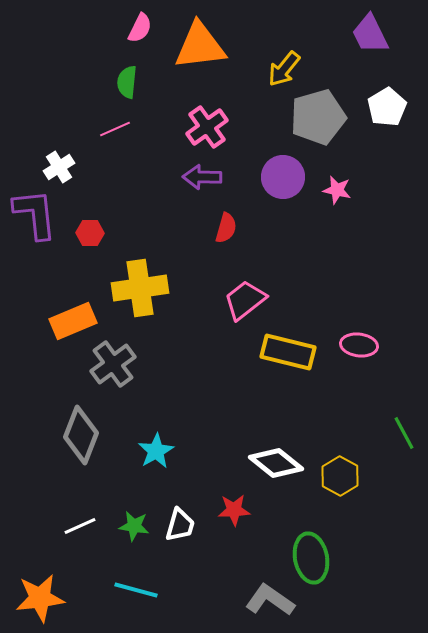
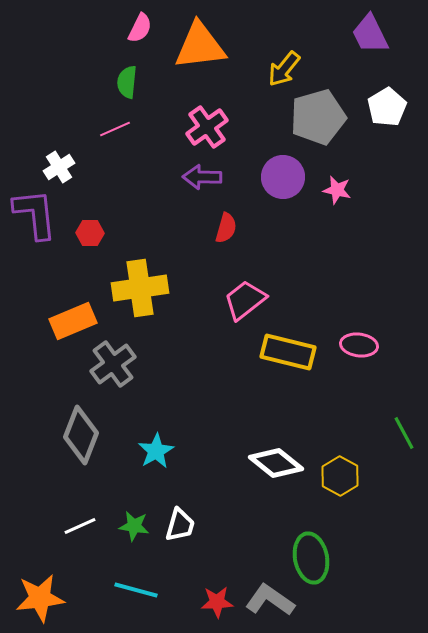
red star: moved 17 px left, 92 px down
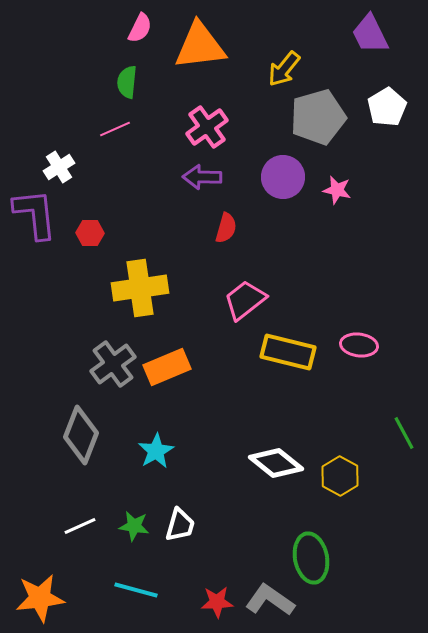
orange rectangle: moved 94 px right, 46 px down
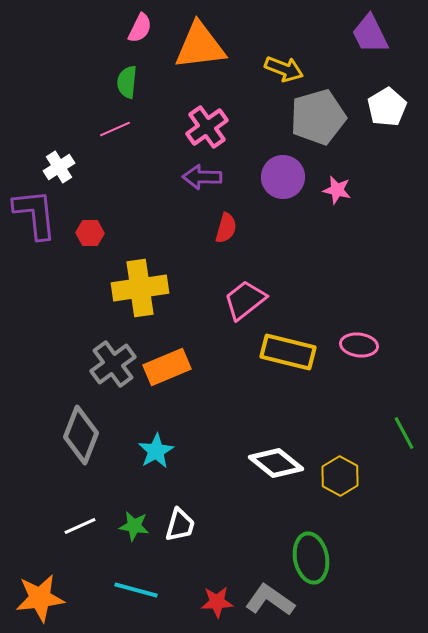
yellow arrow: rotated 108 degrees counterclockwise
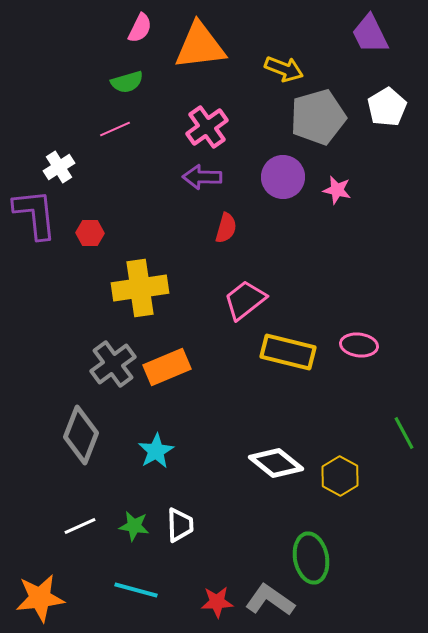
green semicircle: rotated 112 degrees counterclockwise
white trapezoid: rotated 18 degrees counterclockwise
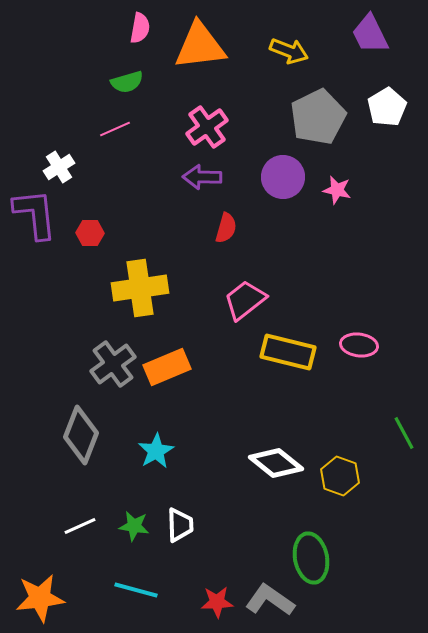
pink semicircle: rotated 16 degrees counterclockwise
yellow arrow: moved 5 px right, 18 px up
gray pentagon: rotated 10 degrees counterclockwise
yellow hexagon: rotated 9 degrees counterclockwise
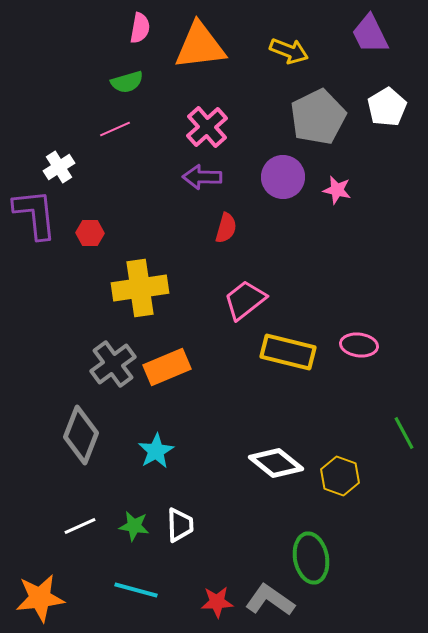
pink cross: rotated 6 degrees counterclockwise
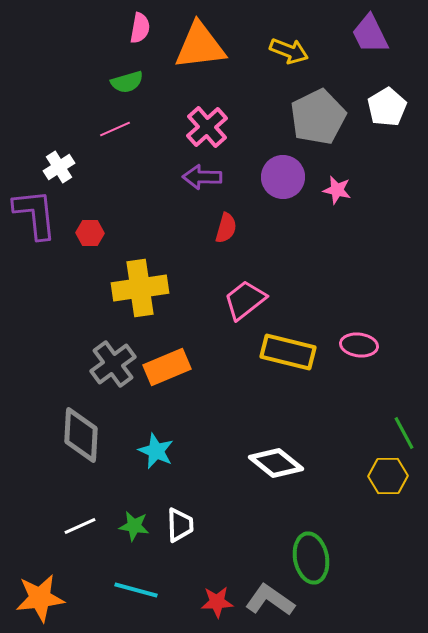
gray diamond: rotated 18 degrees counterclockwise
cyan star: rotated 18 degrees counterclockwise
yellow hexagon: moved 48 px right; rotated 21 degrees counterclockwise
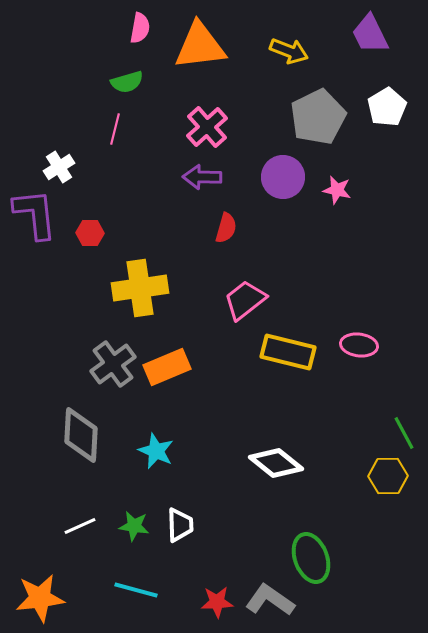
pink line: rotated 52 degrees counterclockwise
green ellipse: rotated 9 degrees counterclockwise
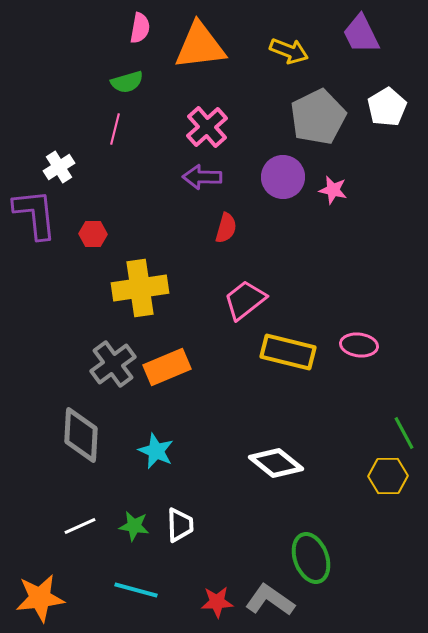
purple trapezoid: moved 9 px left
pink star: moved 4 px left
red hexagon: moved 3 px right, 1 px down
